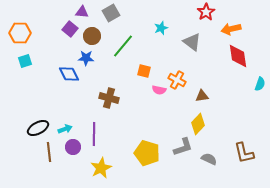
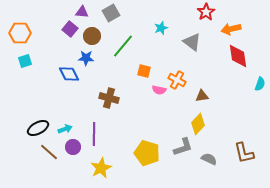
brown line: rotated 42 degrees counterclockwise
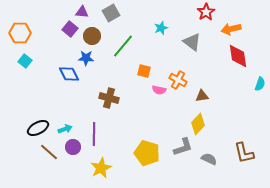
cyan square: rotated 32 degrees counterclockwise
orange cross: moved 1 px right
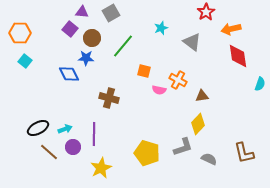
brown circle: moved 2 px down
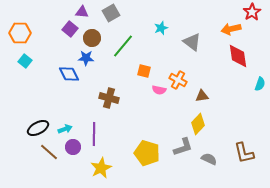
red star: moved 46 px right
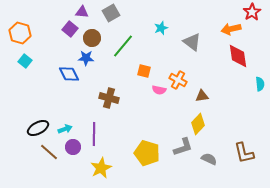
orange hexagon: rotated 15 degrees clockwise
cyan semicircle: rotated 24 degrees counterclockwise
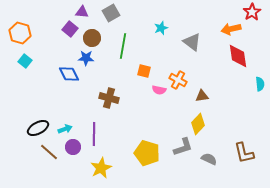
green line: rotated 30 degrees counterclockwise
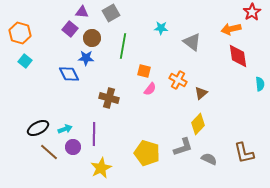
cyan star: rotated 24 degrees clockwise
pink semicircle: moved 9 px left, 1 px up; rotated 64 degrees counterclockwise
brown triangle: moved 1 px left, 3 px up; rotated 32 degrees counterclockwise
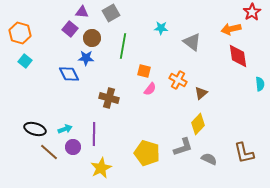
black ellipse: moved 3 px left, 1 px down; rotated 45 degrees clockwise
